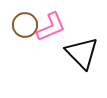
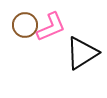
black triangle: rotated 42 degrees clockwise
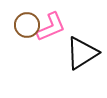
brown circle: moved 2 px right
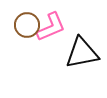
black triangle: rotated 21 degrees clockwise
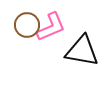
black triangle: moved 2 px up; rotated 21 degrees clockwise
